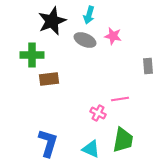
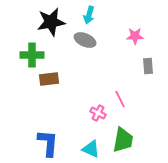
black star: moved 1 px left, 1 px down; rotated 12 degrees clockwise
pink star: moved 22 px right; rotated 12 degrees counterclockwise
pink line: rotated 72 degrees clockwise
blue L-shape: rotated 12 degrees counterclockwise
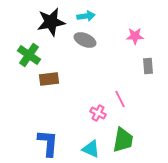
cyan arrow: moved 3 px left, 1 px down; rotated 114 degrees counterclockwise
green cross: moved 3 px left; rotated 35 degrees clockwise
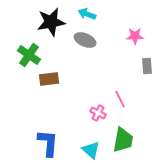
cyan arrow: moved 1 px right, 2 px up; rotated 150 degrees counterclockwise
gray rectangle: moved 1 px left
cyan triangle: moved 1 px down; rotated 18 degrees clockwise
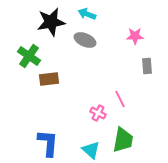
green cross: moved 1 px down
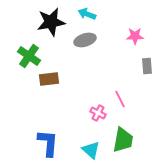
gray ellipse: rotated 40 degrees counterclockwise
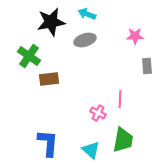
pink line: rotated 30 degrees clockwise
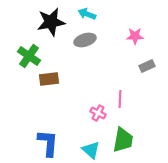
gray rectangle: rotated 70 degrees clockwise
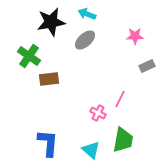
gray ellipse: rotated 25 degrees counterclockwise
pink line: rotated 24 degrees clockwise
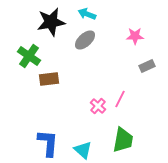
pink cross: moved 7 px up; rotated 14 degrees clockwise
cyan triangle: moved 8 px left
